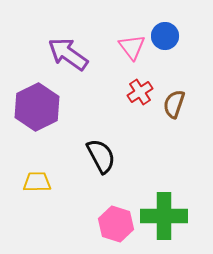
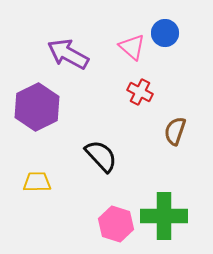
blue circle: moved 3 px up
pink triangle: rotated 12 degrees counterclockwise
purple arrow: rotated 6 degrees counterclockwise
red cross: rotated 30 degrees counterclockwise
brown semicircle: moved 1 px right, 27 px down
black semicircle: rotated 15 degrees counterclockwise
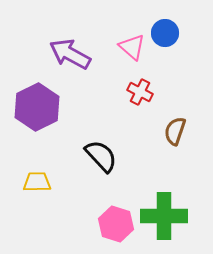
purple arrow: moved 2 px right
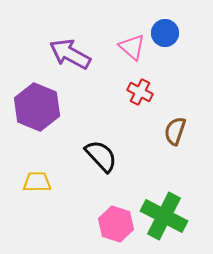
purple hexagon: rotated 12 degrees counterclockwise
green cross: rotated 27 degrees clockwise
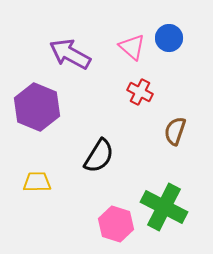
blue circle: moved 4 px right, 5 px down
black semicircle: moved 2 px left; rotated 75 degrees clockwise
green cross: moved 9 px up
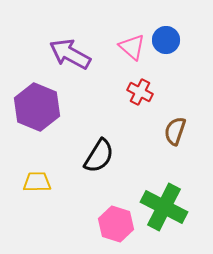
blue circle: moved 3 px left, 2 px down
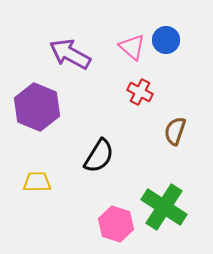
green cross: rotated 6 degrees clockwise
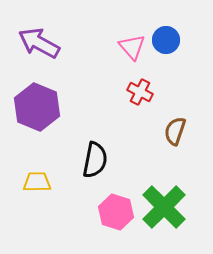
pink triangle: rotated 8 degrees clockwise
purple arrow: moved 31 px left, 11 px up
black semicircle: moved 4 px left, 4 px down; rotated 21 degrees counterclockwise
green cross: rotated 12 degrees clockwise
pink hexagon: moved 12 px up
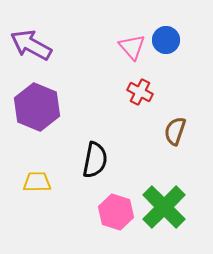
purple arrow: moved 8 px left, 2 px down
